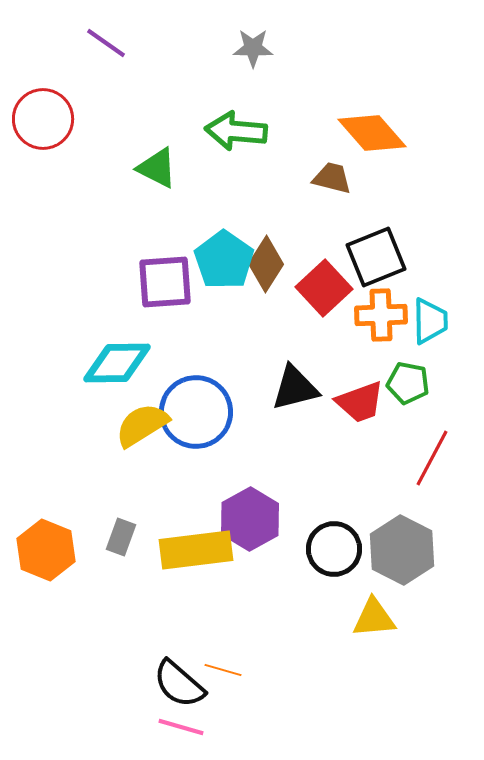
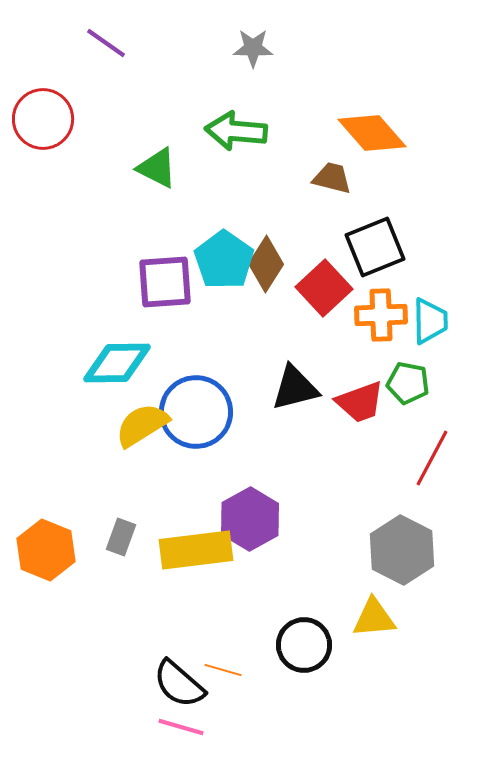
black square: moved 1 px left, 10 px up
black circle: moved 30 px left, 96 px down
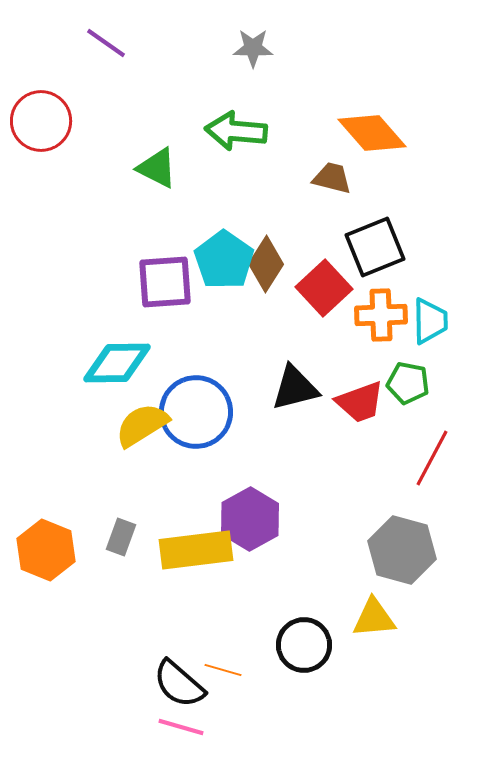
red circle: moved 2 px left, 2 px down
gray hexagon: rotated 12 degrees counterclockwise
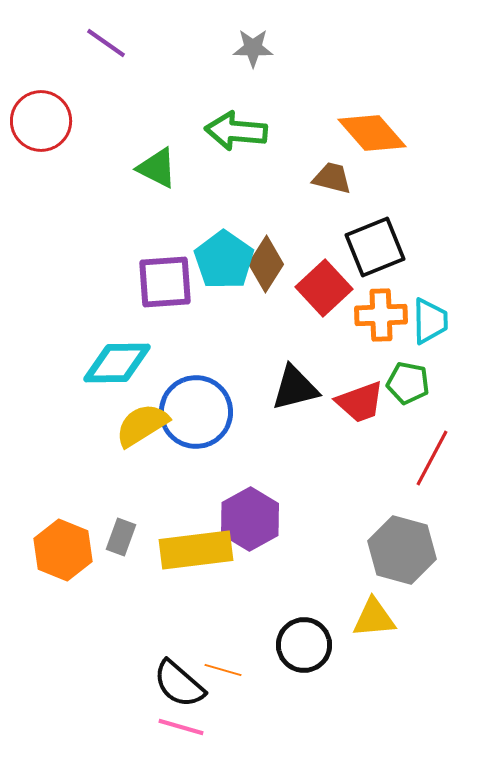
orange hexagon: moved 17 px right
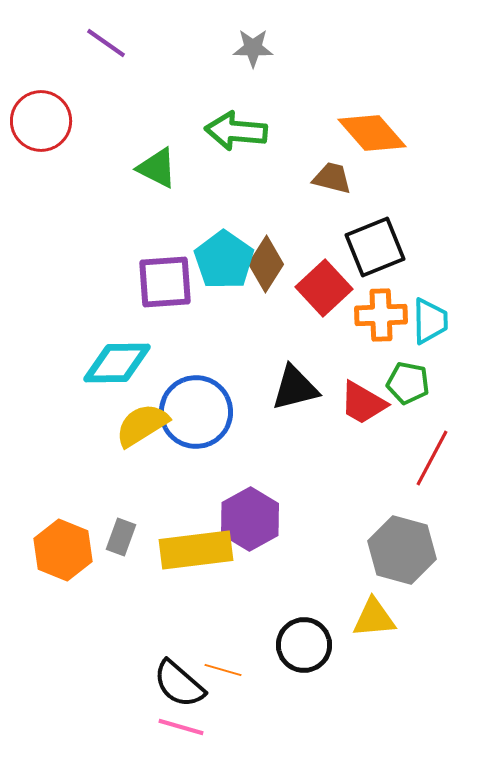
red trapezoid: moved 3 px right, 1 px down; rotated 50 degrees clockwise
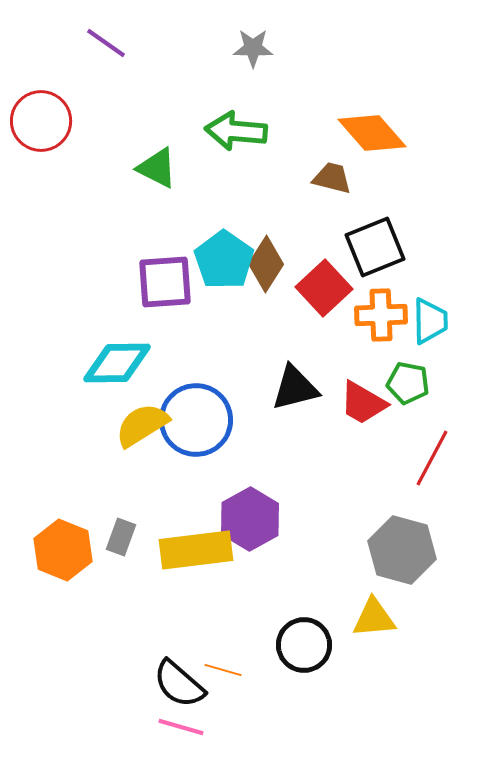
blue circle: moved 8 px down
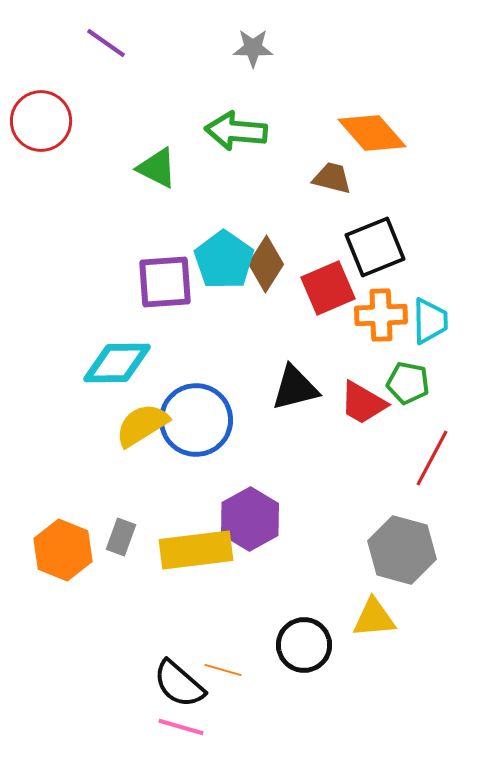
red square: moved 4 px right; rotated 20 degrees clockwise
